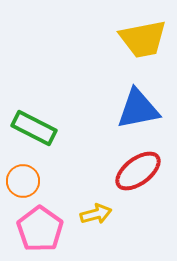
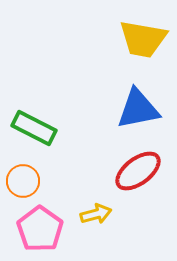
yellow trapezoid: rotated 21 degrees clockwise
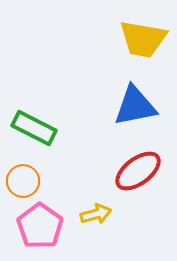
blue triangle: moved 3 px left, 3 px up
pink pentagon: moved 3 px up
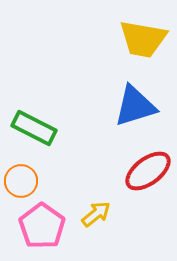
blue triangle: rotated 6 degrees counterclockwise
red ellipse: moved 10 px right
orange circle: moved 2 px left
yellow arrow: rotated 24 degrees counterclockwise
pink pentagon: moved 2 px right
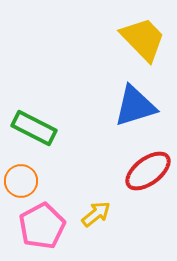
yellow trapezoid: rotated 144 degrees counterclockwise
pink pentagon: rotated 9 degrees clockwise
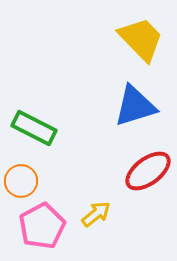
yellow trapezoid: moved 2 px left
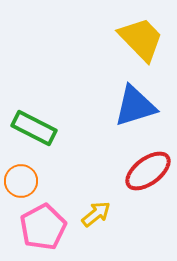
pink pentagon: moved 1 px right, 1 px down
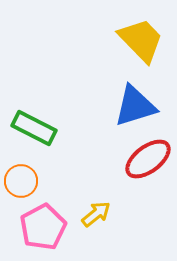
yellow trapezoid: moved 1 px down
red ellipse: moved 12 px up
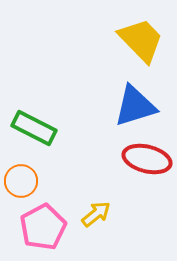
red ellipse: moved 1 px left; rotated 51 degrees clockwise
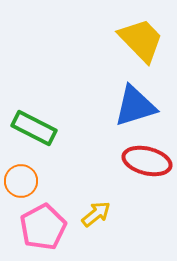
red ellipse: moved 2 px down
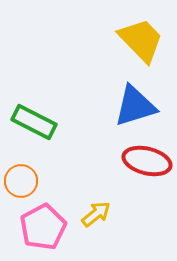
green rectangle: moved 6 px up
